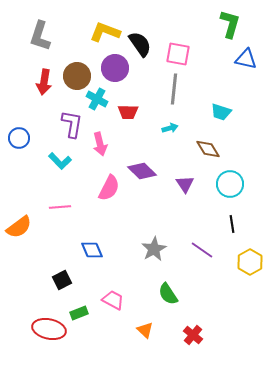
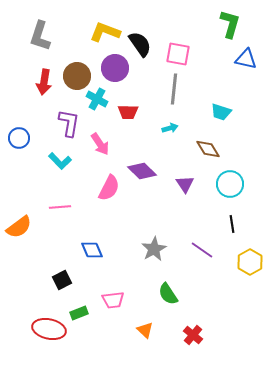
purple L-shape: moved 3 px left, 1 px up
pink arrow: rotated 20 degrees counterclockwise
pink trapezoid: rotated 145 degrees clockwise
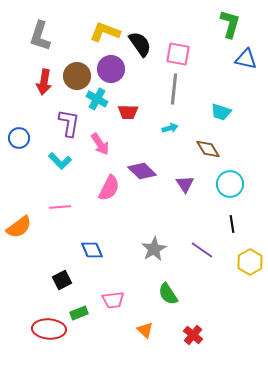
purple circle: moved 4 px left, 1 px down
red ellipse: rotated 8 degrees counterclockwise
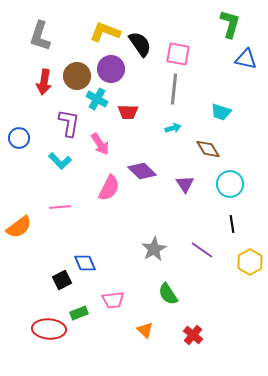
cyan arrow: moved 3 px right
blue diamond: moved 7 px left, 13 px down
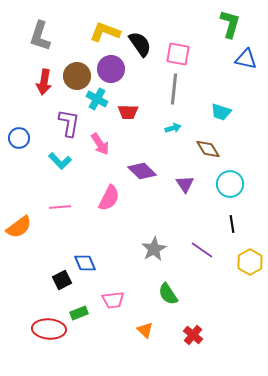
pink semicircle: moved 10 px down
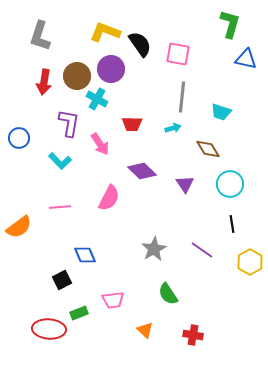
gray line: moved 8 px right, 8 px down
red trapezoid: moved 4 px right, 12 px down
blue diamond: moved 8 px up
red cross: rotated 30 degrees counterclockwise
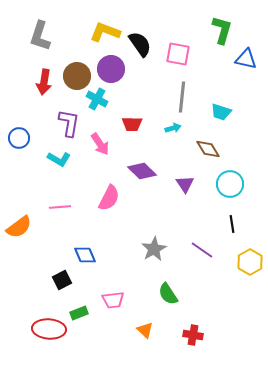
green L-shape: moved 8 px left, 6 px down
cyan L-shape: moved 1 px left, 2 px up; rotated 15 degrees counterclockwise
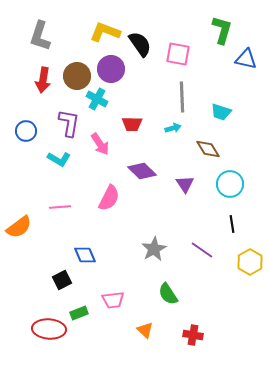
red arrow: moved 1 px left, 2 px up
gray line: rotated 8 degrees counterclockwise
blue circle: moved 7 px right, 7 px up
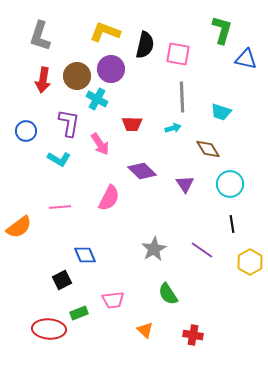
black semicircle: moved 5 px right, 1 px down; rotated 48 degrees clockwise
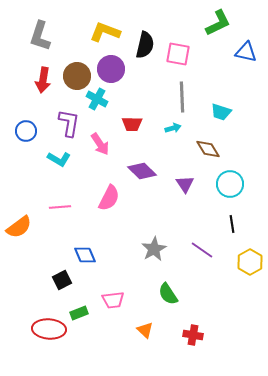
green L-shape: moved 4 px left, 7 px up; rotated 48 degrees clockwise
blue triangle: moved 7 px up
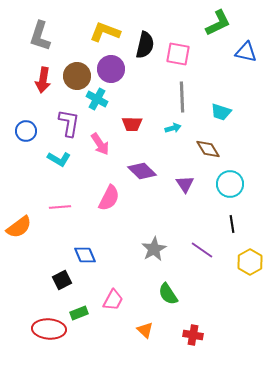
pink trapezoid: rotated 55 degrees counterclockwise
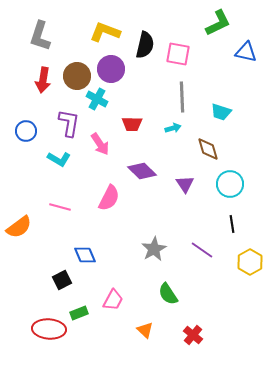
brown diamond: rotated 15 degrees clockwise
pink line: rotated 20 degrees clockwise
red cross: rotated 30 degrees clockwise
